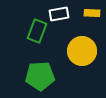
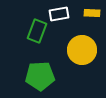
yellow circle: moved 1 px up
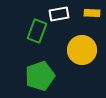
green pentagon: rotated 16 degrees counterclockwise
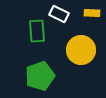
white rectangle: rotated 36 degrees clockwise
green rectangle: rotated 25 degrees counterclockwise
yellow circle: moved 1 px left
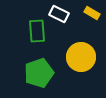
yellow rectangle: rotated 28 degrees clockwise
yellow circle: moved 7 px down
green pentagon: moved 1 px left, 3 px up
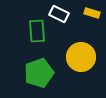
yellow rectangle: rotated 14 degrees counterclockwise
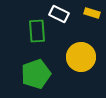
green pentagon: moved 3 px left, 1 px down
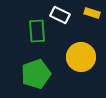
white rectangle: moved 1 px right, 1 px down
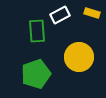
white rectangle: rotated 54 degrees counterclockwise
yellow circle: moved 2 px left
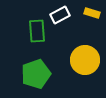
yellow circle: moved 6 px right, 3 px down
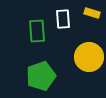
white rectangle: moved 3 px right, 4 px down; rotated 66 degrees counterclockwise
yellow circle: moved 4 px right, 3 px up
green pentagon: moved 5 px right, 2 px down
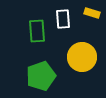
yellow circle: moved 7 px left
